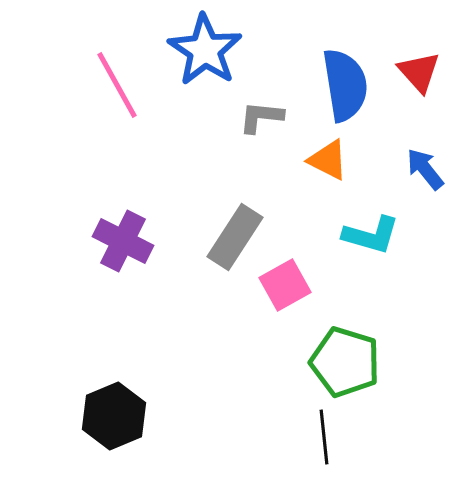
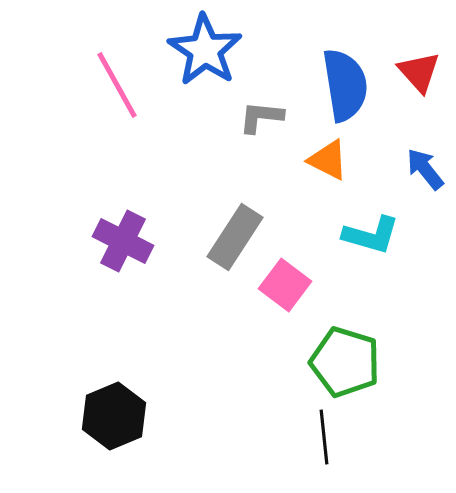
pink square: rotated 24 degrees counterclockwise
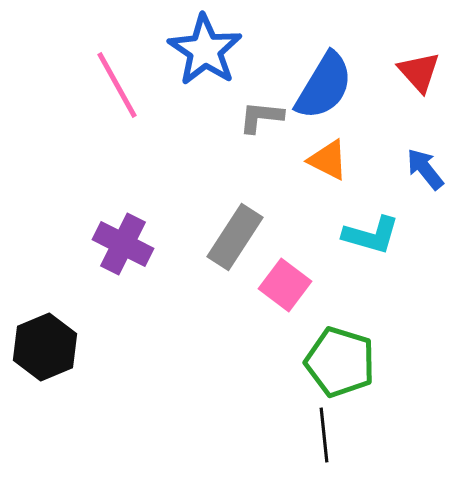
blue semicircle: moved 21 px left, 1 px down; rotated 40 degrees clockwise
purple cross: moved 3 px down
green pentagon: moved 5 px left
black hexagon: moved 69 px left, 69 px up
black line: moved 2 px up
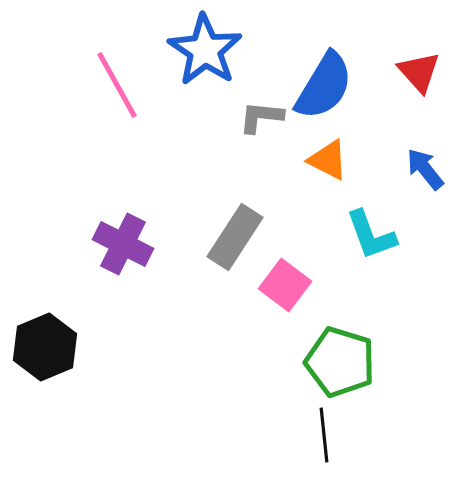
cyan L-shape: rotated 54 degrees clockwise
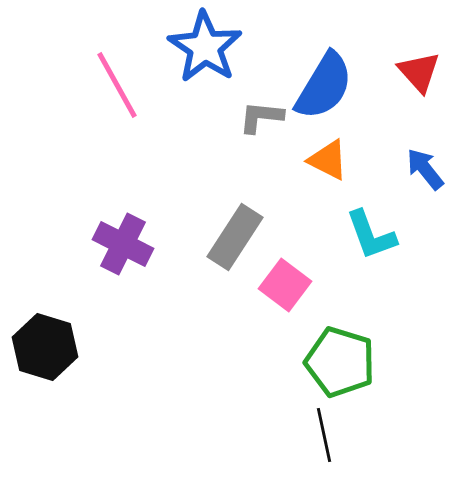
blue star: moved 3 px up
black hexagon: rotated 20 degrees counterclockwise
black line: rotated 6 degrees counterclockwise
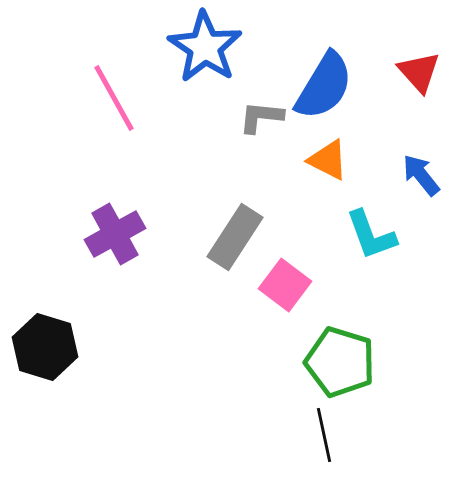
pink line: moved 3 px left, 13 px down
blue arrow: moved 4 px left, 6 px down
purple cross: moved 8 px left, 10 px up; rotated 34 degrees clockwise
